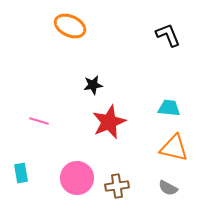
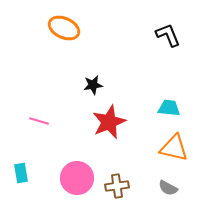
orange ellipse: moved 6 px left, 2 px down
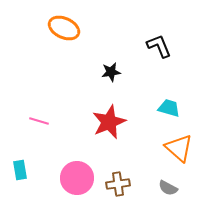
black L-shape: moved 9 px left, 11 px down
black star: moved 18 px right, 13 px up
cyan trapezoid: rotated 10 degrees clockwise
orange triangle: moved 5 px right; rotated 28 degrees clockwise
cyan rectangle: moved 1 px left, 3 px up
brown cross: moved 1 px right, 2 px up
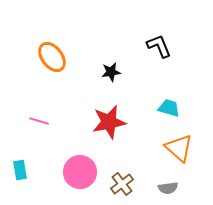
orange ellipse: moved 12 px left, 29 px down; rotated 28 degrees clockwise
red star: rotated 12 degrees clockwise
pink circle: moved 3 px right, 6 px up
brown cross: moved 4 px right; rotated 30 degrees counterclockwise
gray semicircle: rotated 36 degrees counterclockwise
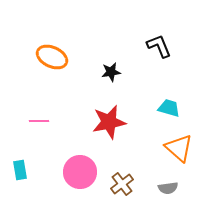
orange ellipse: rotated 28 degrees counterclockwise
pink line: rotated 18 degrees counterclockwise
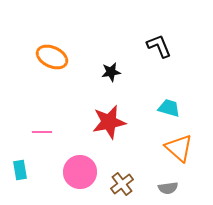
pink line: moved 3 px right, 11 px down
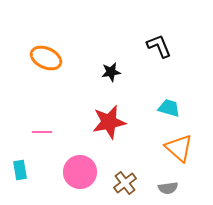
orange ellipse: moved 6 px left, 1 px down
brown cross: moved 3 px right, 1 px up
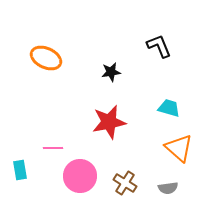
pink line: moved 11 px right, 16 px down
pink circle: moved 4 px down
brown cross: rotated 20 degrees counterclockwise
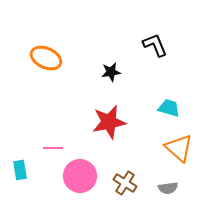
black L-shape: moved 4 px left, 1 px up
